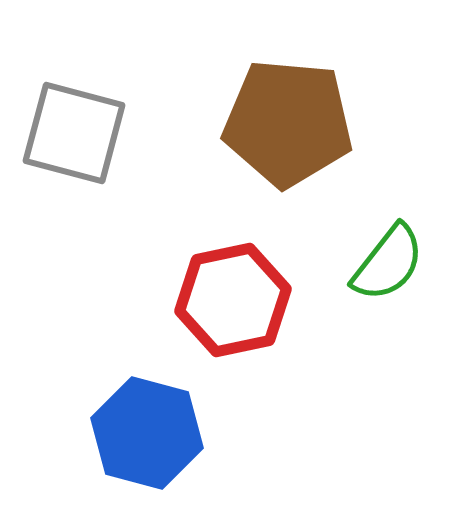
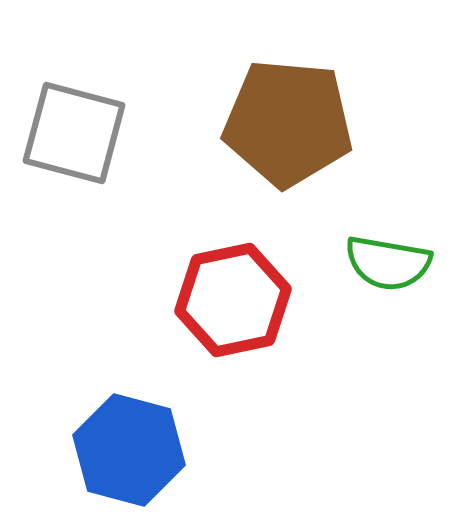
green semicircle: rotated 62 degrees clockwise
blue hexagon: moved 18 px left, 17 px down
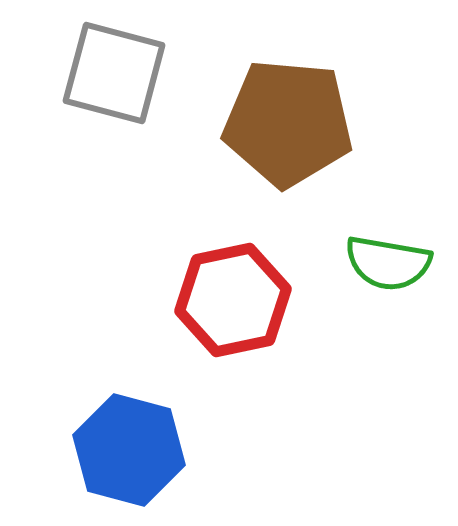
gray square: moved 40 px right, 60 px up
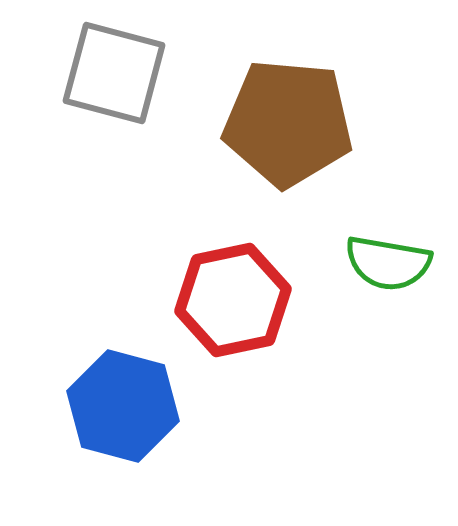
blue hexagon: moved 6 px left, 44 px up
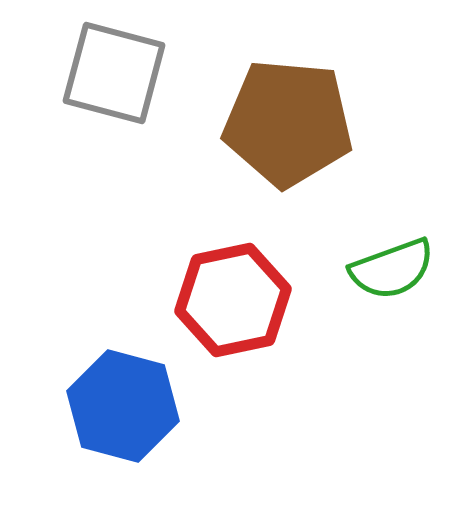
green semicircle: moved 4 px right, 6 px down; rotated 30 degrees counterclockwise
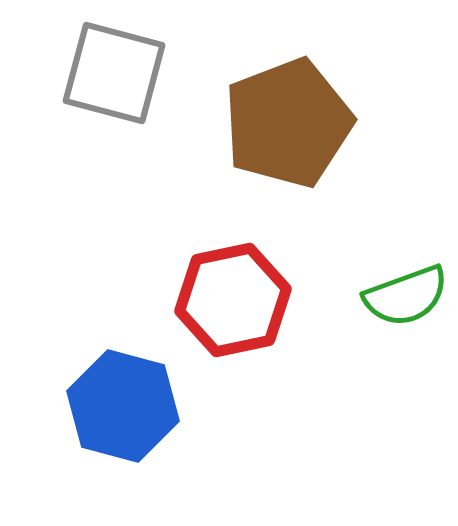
brown pentagon: rotated 26 degrees counterclockwise
green semicircle: moved 14 px right, 27 px down
